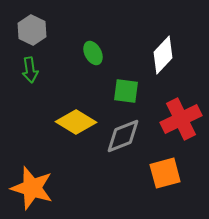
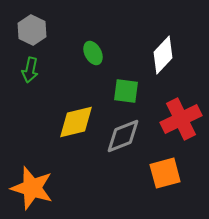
green arrow: rotated 20 degrees clockwise
yellow diamond: rotated 45 degrees counterclockwise
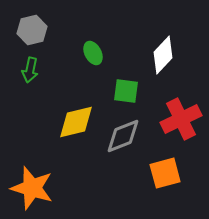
gray hexagon: rotated 20 degrees clockwise
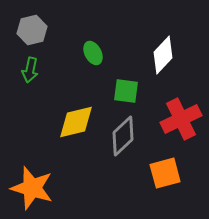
gray diamond: rotated 21 degrees counterclockwise
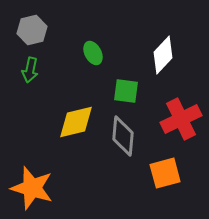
gray diamond: rotated 42 degrees counterclockwise
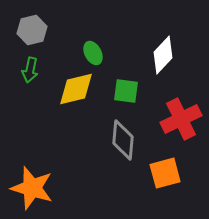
yellow diamond: moved 33 px up
gray diamond: moved 4 px down
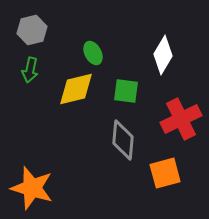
white diamond: rotated 12 degrees counterclockwise
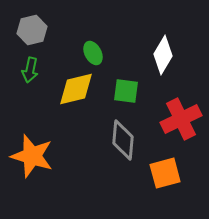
orange star: moved 32 px up
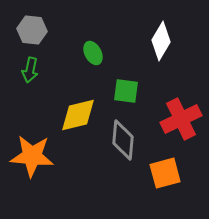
gray hexagon: rotated 20 degrees clockwise
white diamond: moved 2 px left, 14 px up
yellow diamond: moved 2 px right, 26 px down
orange star: rotated 12 degrees counterclockwise
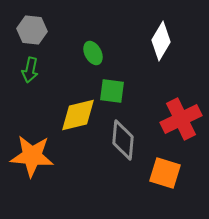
green square: moved 14 px left
orange square: rotated 32 degrees clockwise
